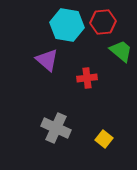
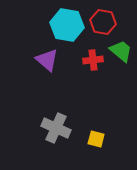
red hexagon: rotated 15 degrees clockwise
red cross: moved 6 px right, 18 px up
yellow square: moved 8 px left; rotated 24 degrees counterclockwise
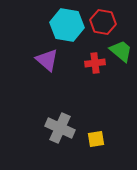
red cross: moved 2 px right, 3 px down
gray cross: moved 4 px right
yellow square: rotated 24 degrees counterclockwise
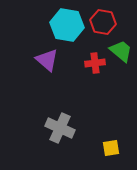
yellow square: moved 15 px right, 9 px down
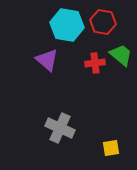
green trapezoid: moved 4 px down
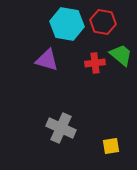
cyan hexagon: moved 1 px up
purple triangle: rotated 25 degrees counterclockwise
gray cross: moved 1 px right
yellow square: moved 2 px up
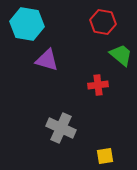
cyan hexagon: moved 40 px left
red cross: moved 3 px right, 22 px down
yellow square: moved 6 px left, 10 px down
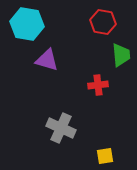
green trapezoid: rotated 45 degrees clockwise
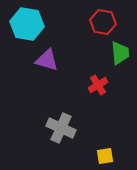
green trapezoid: moved 1 px left, 2 px up
red cross: rotated 24 degrees counterclockwise
